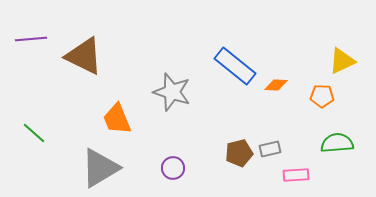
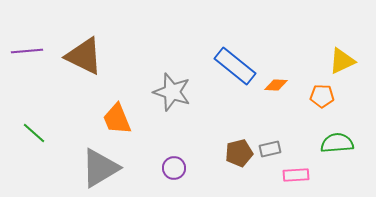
purple line: moved 4 px left, 12 px down
purple circle: moved 1 px right
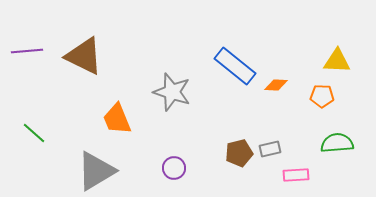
yellow triangle: moved 5 px left; rotated 28 degrees clockwise
gray triangle: moved 4 px left, 3 px down
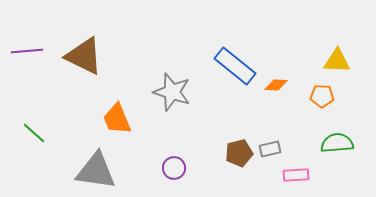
gray triangle: rotated 39 degrees clockwise
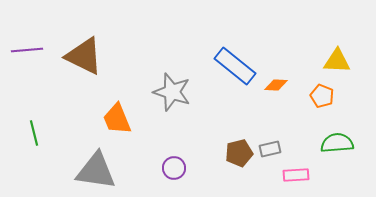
purple line: moved 1 px up
orange pentagon: rotated 20 degrees clockwise
green line: rotated 35 degrees clockwise
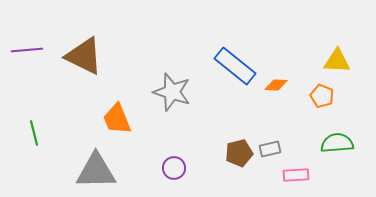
gray triangle: rotated 9 degrees counterclockwise
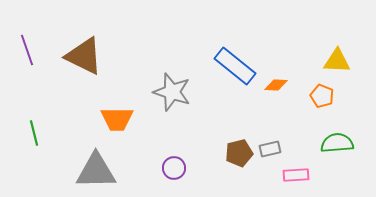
purple line: rotated 76 degrees clockwise
orange trapezoid: rotated 68 degrees counterclockwise
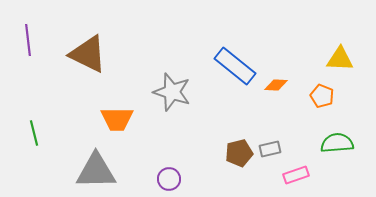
purple line: moved 1 px right, 10 px up; rotated 12 degrees clockwise
brown triangle: moved 4 px right, 2 px up
yellow triangle: moved 3 px right, 2 px up
purple circle: moved 5 px left, 11 px down
pink rectangle: rotated 15 degrees counterclockwise
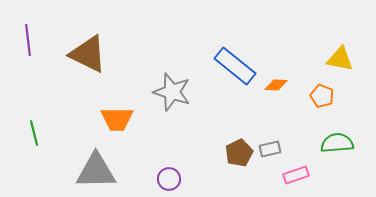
yellow triangle: rotated 8 degrees clockwise
brown pentagon: rotated 12 degrees counterclockwise
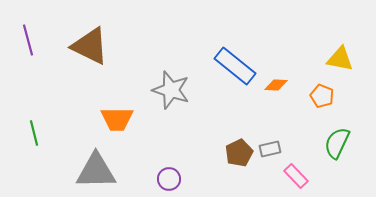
purple line: rotated 8 degrees counterclockwise
brown triangle: moved 2 px right, 8 px up
gray star: moved 1 px left, 2 px up
green semicircle: rotated 60 degrees counterclockwise
pink rectangle: moved 1 px down; rotated 65 degrees clockwise
